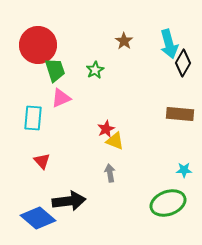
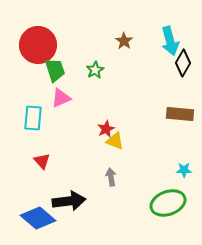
cyan arrow: moved 1 px right, 3 px up
gray arrow: moved 1 px right, 4 px down
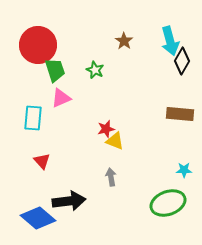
black diamond: moved 1 px left, 2 px up
green star: rotated 18 degrees counterclockwise
red star: rotated 12 degrees clockwise
